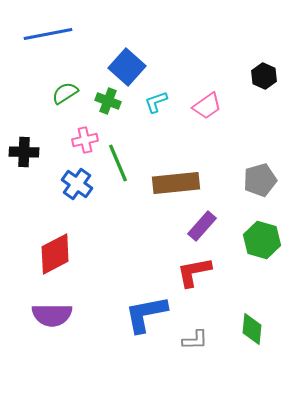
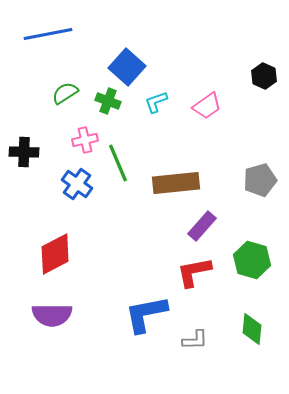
green hexagon: moved 10 px left, 20 px down
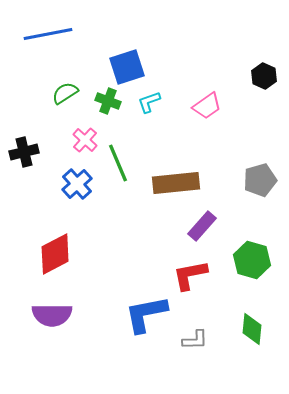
blue square: rotated 30 degrees clockwise
cyan L-shape: moved 7 px left
pink cross: rotated 35 degrees counterclockwise
black cross: rotated 16 degrees counterclockwise
blue cross: rotated 12 degrees clockwise
red L-shape: moved 4 px left, 3 px down
